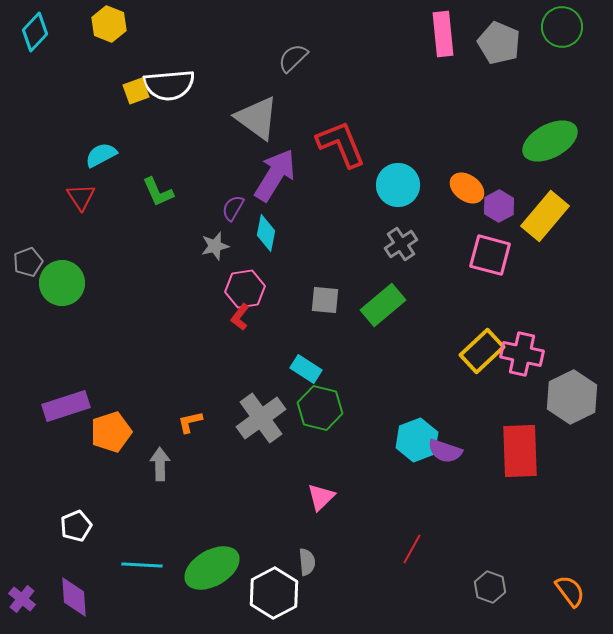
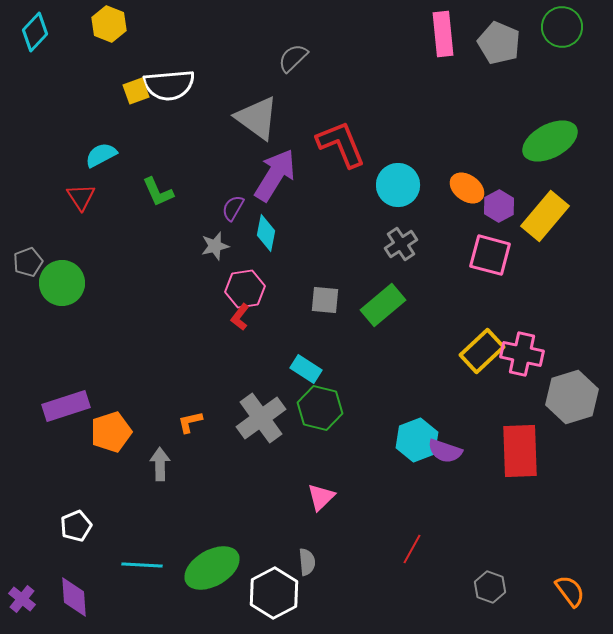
gray hexagon at (572, 397): rotated 9 degrees clockwise
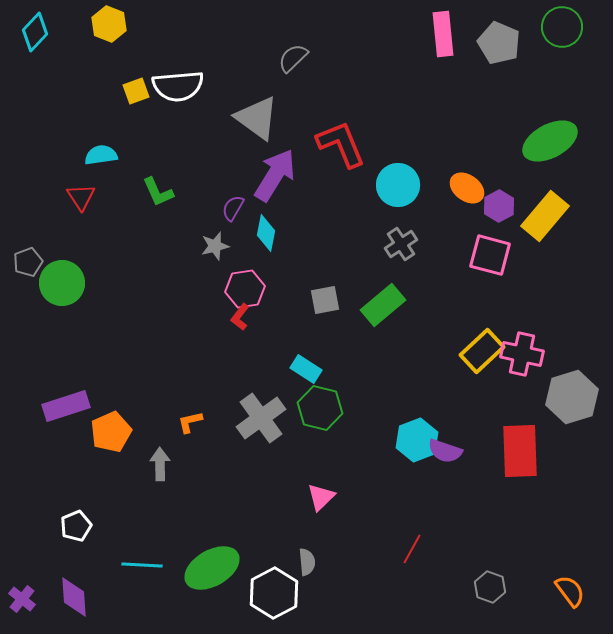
white semicircle at (169, 85): moved 9 px right, 1 px down
cyan semicircle at (101, 155): rotated 20 degrees clockwise
gray square at (325, 300): rotated 16 degrees counterclockwise
orange pentagon at (111, 432): rotated 6 degrees counterclockwise
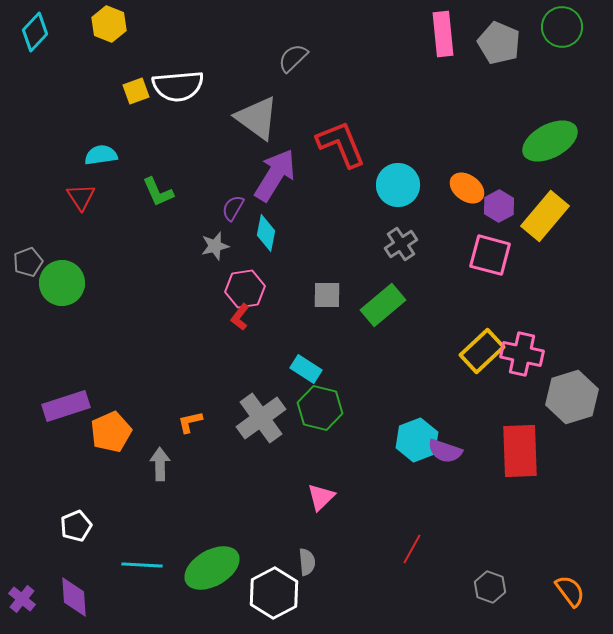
gray square at (325, 300): moved 2 px right, 5 px up; rotated 12 degrees clockwise
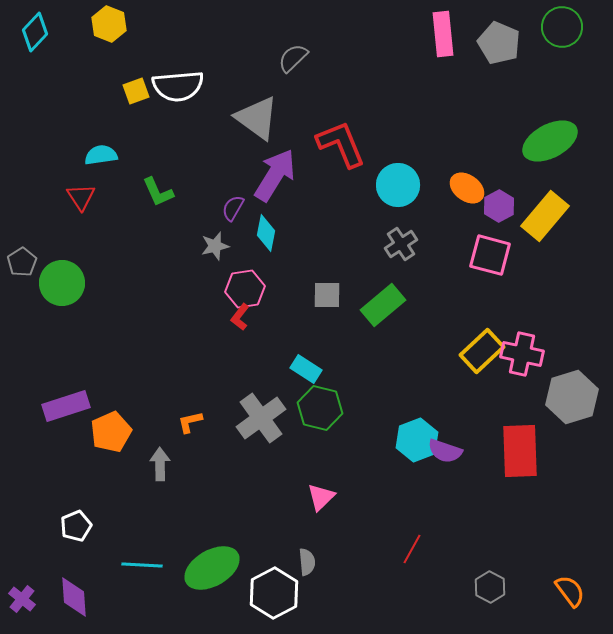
gray pentagon at (28, 262): moved 6 px left; rotated 12 degrees counterclockwise
gray hexagon at (490, 587): rotated 8 degrees clockwise
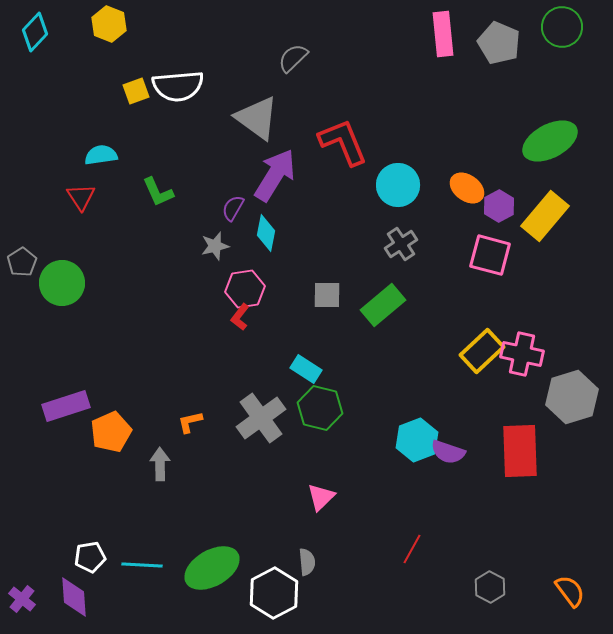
red L-shape at (341, 144): moved 2 px right, 2 px up
purple semicircle at (445, 451): moved 3 px right, 1 px down
white pentagon at (76, 526): moved 14 px right, 31 px down; rotated 12 degrees clockwise
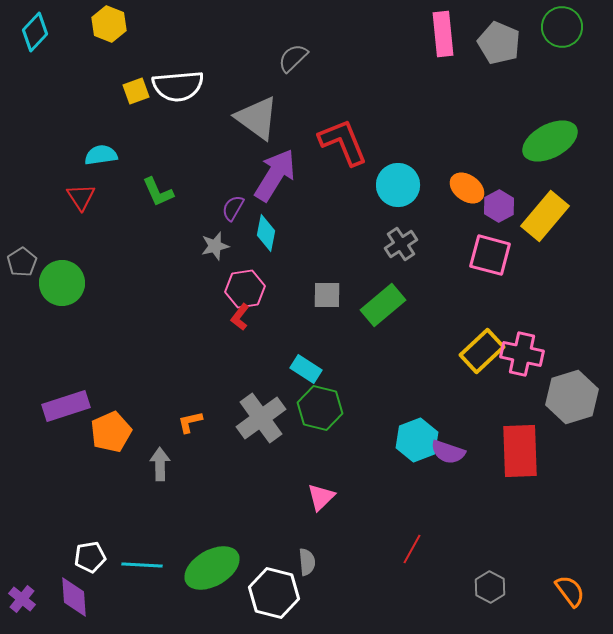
white hexagon at (274, 593): rotated 18 degrees counterclockwise
